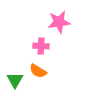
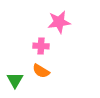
orange semicircle: moved 3 px right
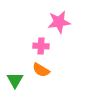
orange semicircle: moved 1 px up
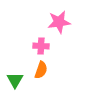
orange semicircle: rotated 102 degrees counterclockwise
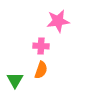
pink star: moved 1 px left, 1 px up
